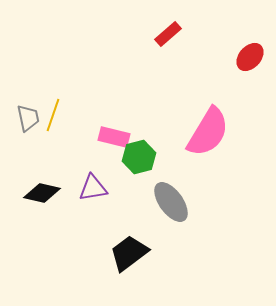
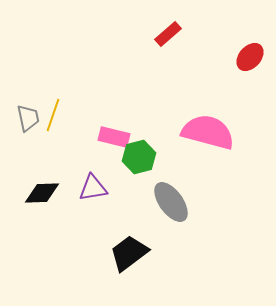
pink semicircle: rotated 106 degrees counterclockwise
black diamond: rotated 15 degrees counterclockwise
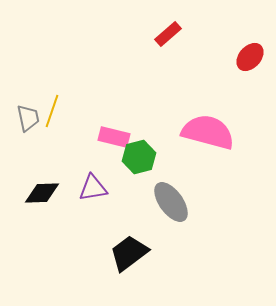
yellow line: moved 1 px left, 4 px up
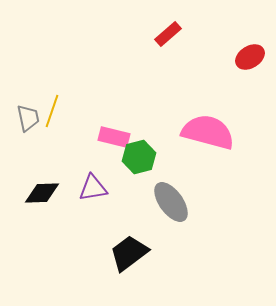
red ellipse: rotated 16 degrees clockwise
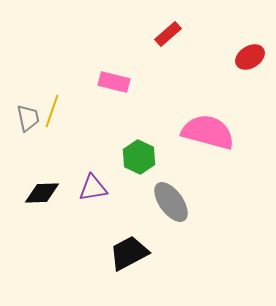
pink rectangle: moved 55 px up
green hexagon: rotated 20 degrees counterclockwise
black trapezoid: rotated 9 degrees clockwise
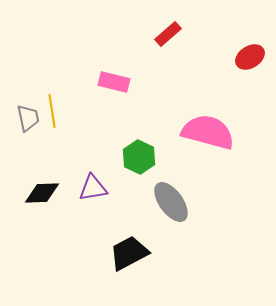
yellow line: rotated 28 degrees counterclockwise
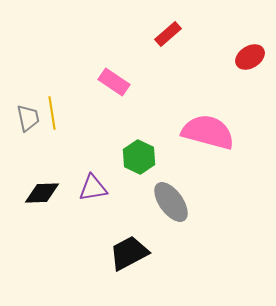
pink rectangle: rotated 20 degrees clockwise
yellow line: moved 2 px down
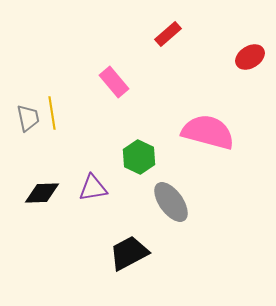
pink rectangle: rotated 16 degrees clockwise
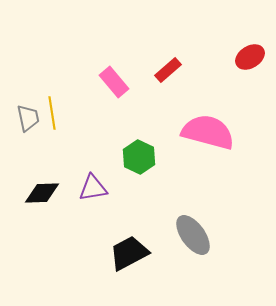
red rectangle: moved 36 px down
gray ellipse: moved 22 px right, 33 px down
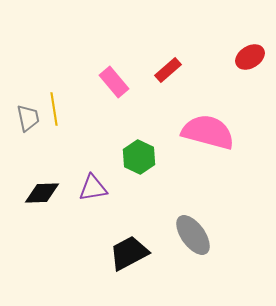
yellow line: moved 2 px right, 4 px up
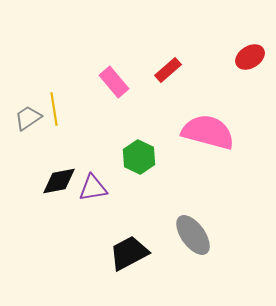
gray trapezoid: rotated 112 degrees counterclockwise
black diamond: moved 17 px right, 12 px up; rotated 9 degrees counterclockwise
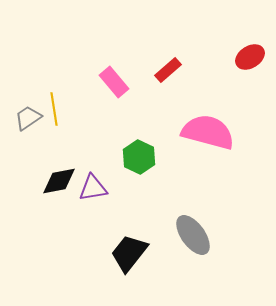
black trapezoid: rotated 24 degrees counterclockwise
